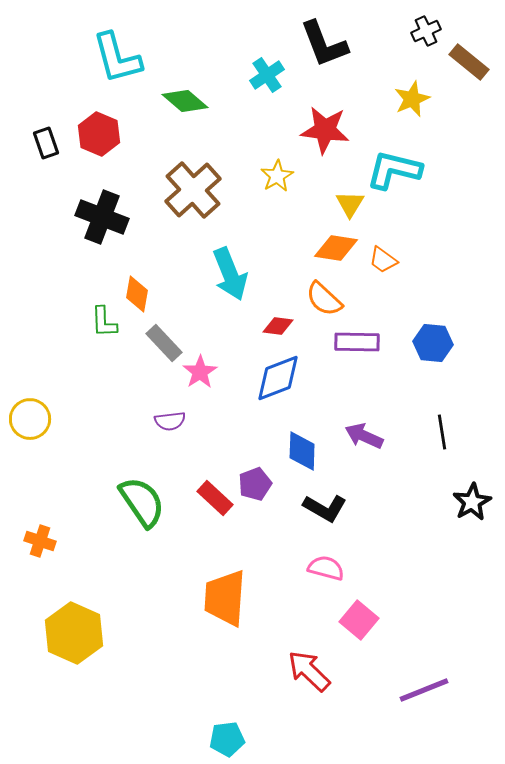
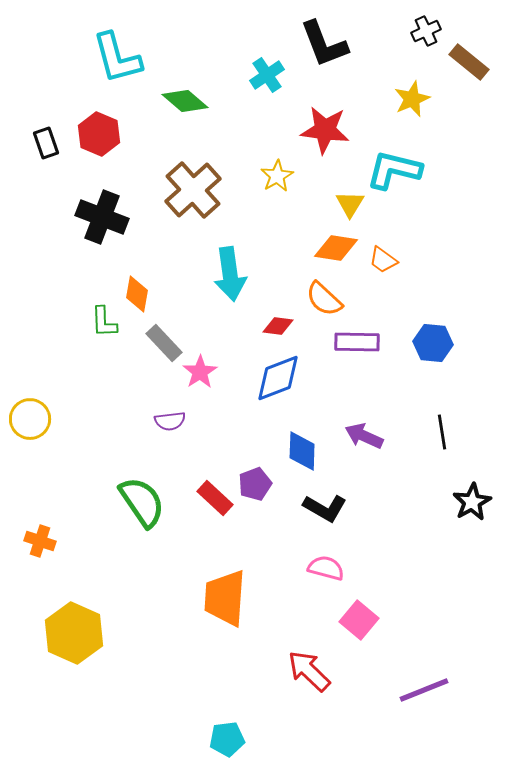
cyan arrow at (230, 274): rotated 14 degrees clockwise
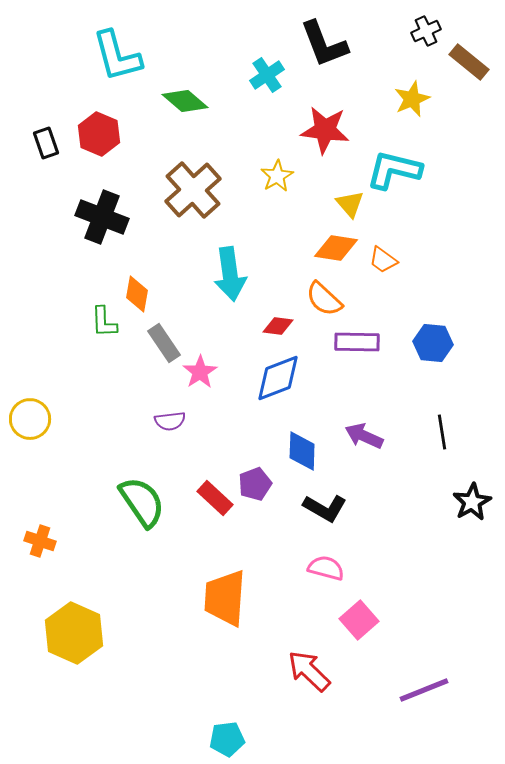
cyan L-shape at (117, 58): moved 2 px up
yellow triangle at (350, 204): rotated 12 degrees counterclockwise
gray rectangle at (164, 343): rotated 9 degrees clockwise
pink square at (359, 620): rotated 9 degrees clockwise
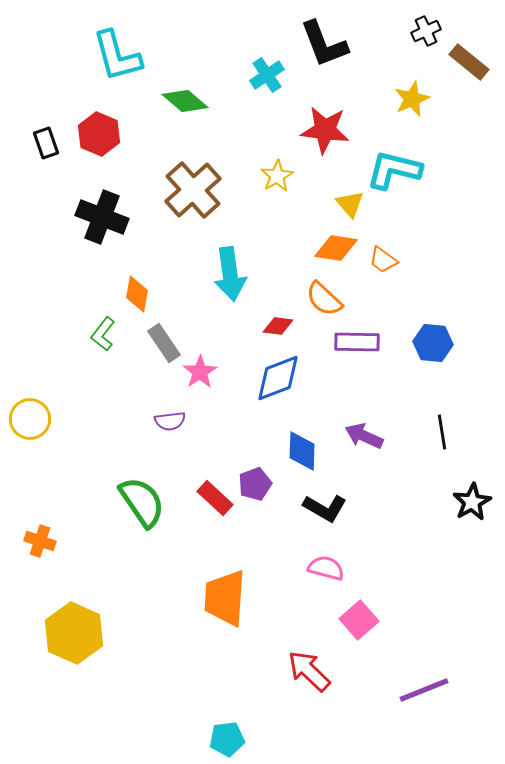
green L-shape at (104, 322): moved 1 px left, 12 px down; rotated 40 degrees clockwise
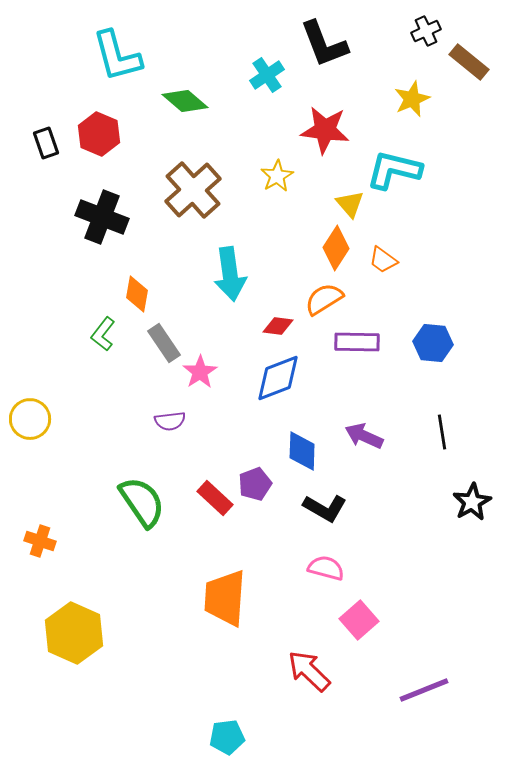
orange diamond at (336, 248): rotated 66 degrees counterclockwise
orange semicircle at (324, 299): rotated 105 degrees clockwise
cyan pentagon at (227, 739): moved 2 px up
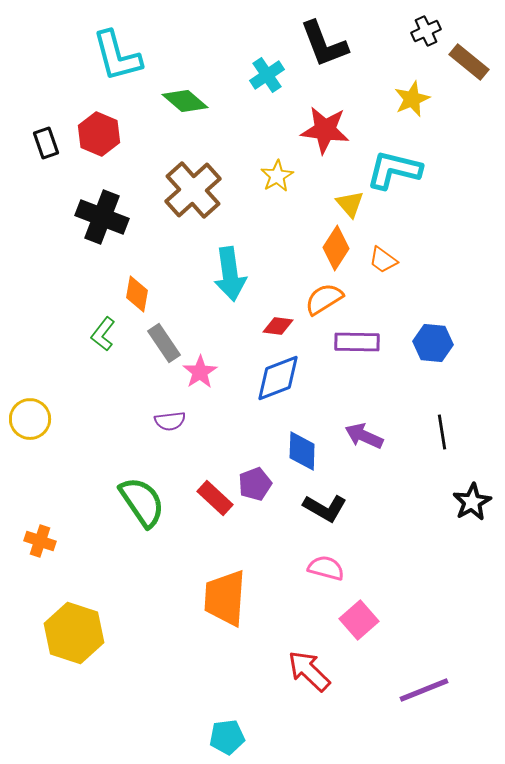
yellow hexagon at (74, 633): rotated 6 degrees counterclockwise
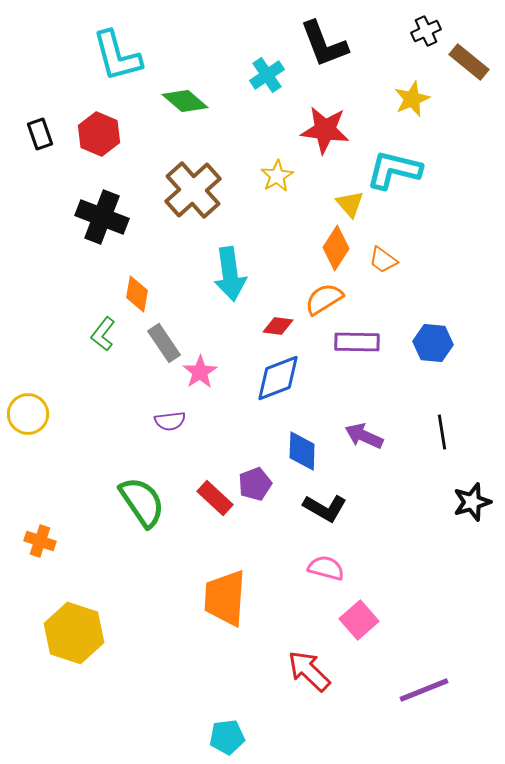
black rectangle at (46, 143): moved 6 px left, 9 px up
yellow circle at (30, 419): moved 2 px left, 5 px up
black star at (472, 502): rotated 12 degrees clockwise
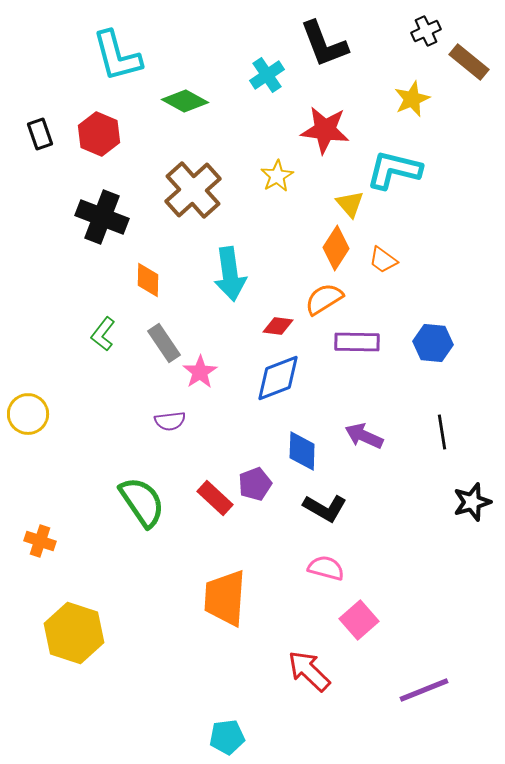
green diamond at (185, 101): rotated 12 degrees counterclockwise
orange diamond at (137, 294): moved 11 px right, 14 px up; rotated 9 degrees counterclockwise
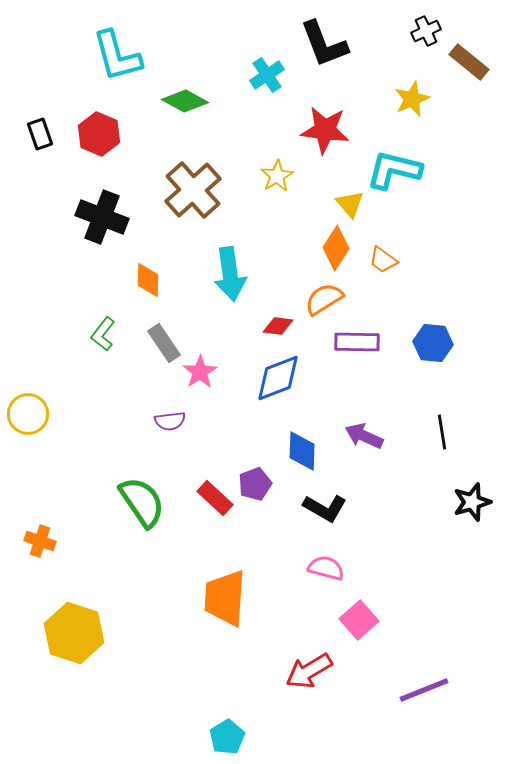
red arrow at (309, 671): rotated 75 degrees counterclockwise
cyan pentagon at (227, 737): rotated 24 degrees counterclockwise
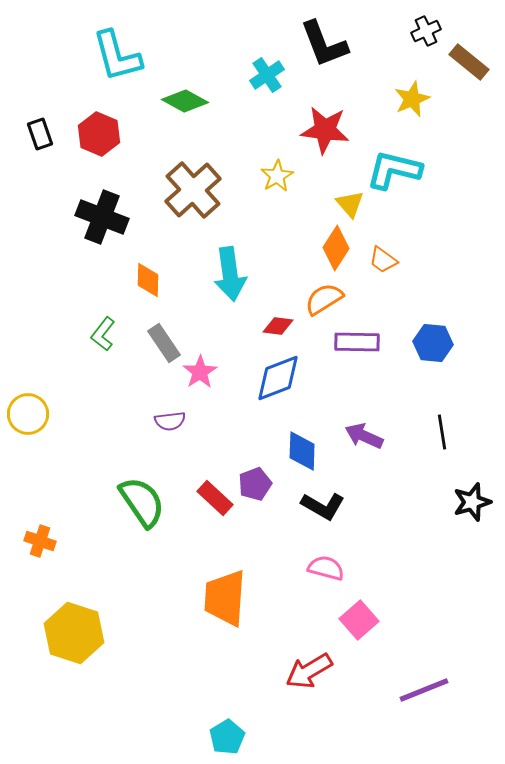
black L-shape at (325, 508): moved 2 px left, 2 px up
